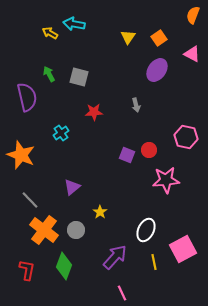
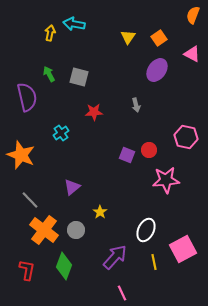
yellow arrow: rotated 70 degrees clockwise
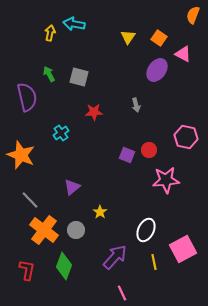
orange square: rotated 21 degrees counterclockwise
pink triangle: moved 9 px left
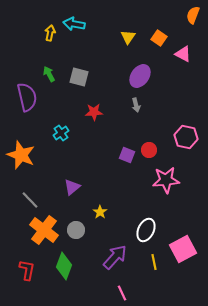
purple ellipse: moved 17 px left, 6 px down
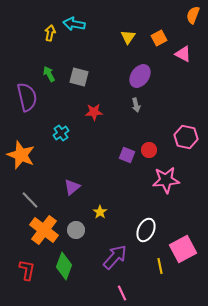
orange square: rotated 28 degrees clockwise
yellow line: moved 6 px right, 4 px down
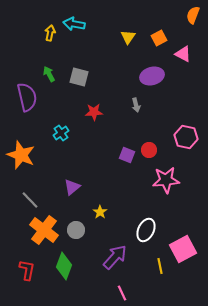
purple ellipse: moved 12 px right; rotated 40 degrees clockwise
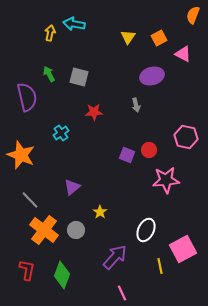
green diamond: moved 2 px left, 9 px down
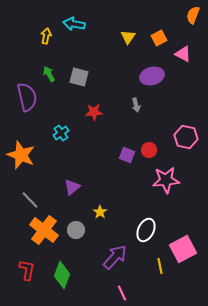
yellow arrow: moved 4 px left, 3 px down
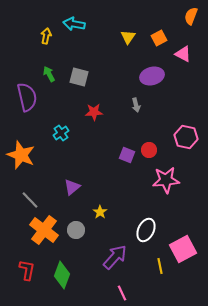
orange semicircle: moved 2 px left, 1 px down
